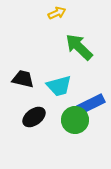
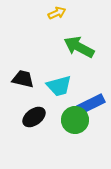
green arrow: rotated 16 degrees counterclockwise
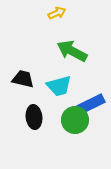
green arrow: moved 7 px left, 4 px down
black ellipse: rotated 60 degrees counterclockwise
